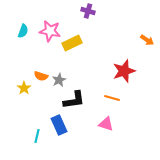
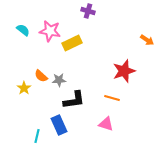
cyan semicircle: moved 1 px up; rotated 72 degrees counterclockwise
orange semicircle: rotated 24 degrees clockwise
gray star: rotated 24 degrees clockwise
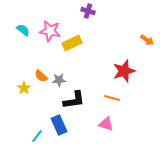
cyan line: rotated 24 degrees clockwise
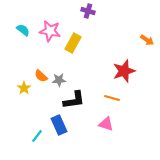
yellow rectangle: moved 1 px right; rotated 36 degrees counterclockwise
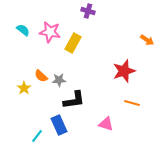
pink star: moved 1 px down
orange line: moved 20 px right, 5 px down
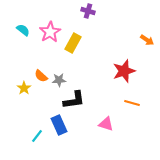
pink star: rotated 30 degrees clockwise
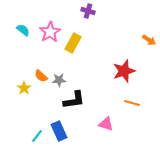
orange arrow: moved 2 px right
blue rectangle: moved 6 px down
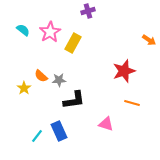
purple cross: rotated 32 degrees counterclockwise
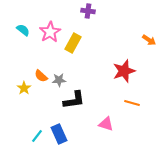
purple cross: rotated 24 degrees clockwise
blue rectangle: moved 3 px down
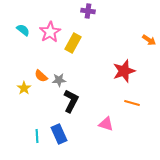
black L-shape: moved 3 px left, 1 px down; rotated 55 degrees counterclockwise
cyan line: rotated 40 degrees counterclockwise
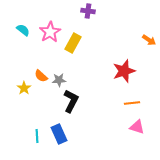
orange line: rotated 21 degrees counterclockwise
pink triangle: moved 31 px right, 3 px down
